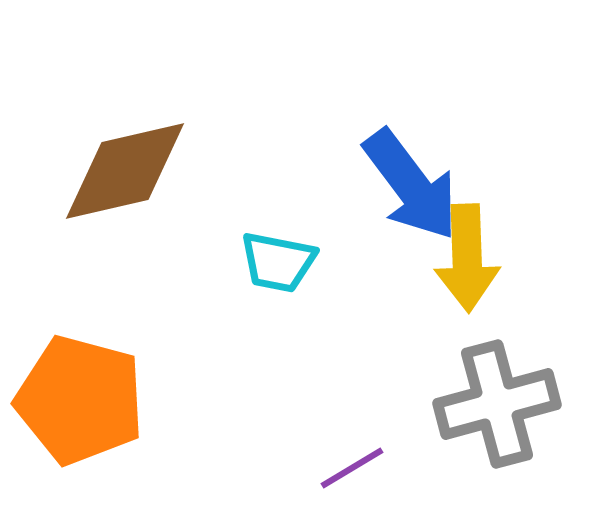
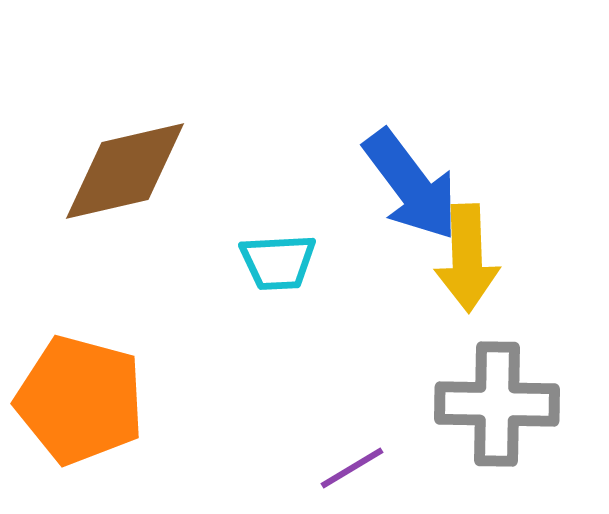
cyan trapezoid: rotated 14 degrees counterclockwise
gray cross: rotated 16 degrees clockwise
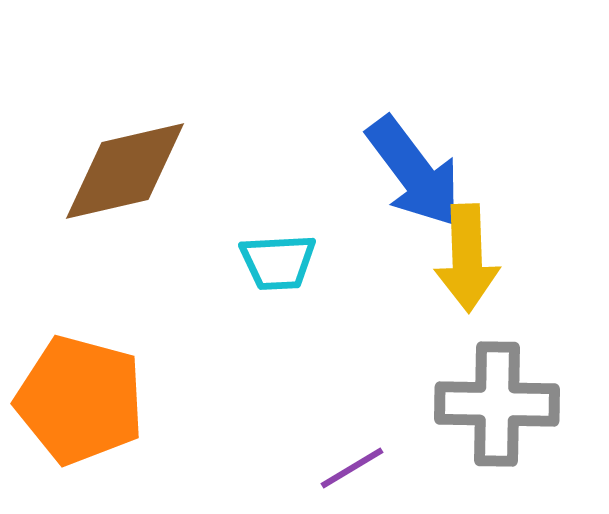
blue arrow: moved 3 px right, 13 px up
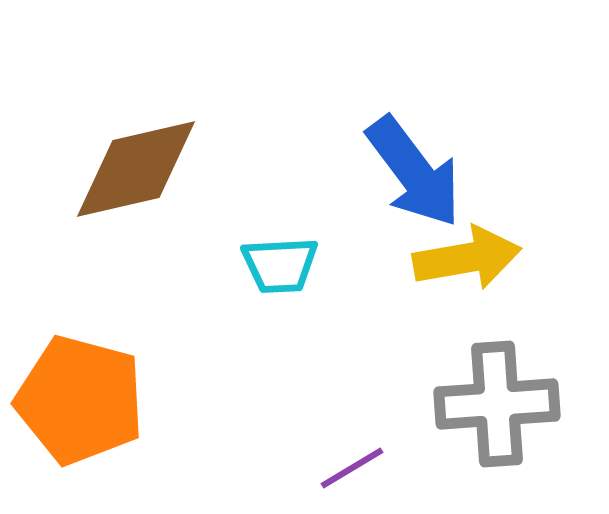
brown diamond: moved 11 px right, 2 px up
yellow arrow: rotated 98 degrees counterclockwise
cyan trapezoid: moved 2 px right, 3 px down
gray cross: rotated 5 degrees counterclockwise
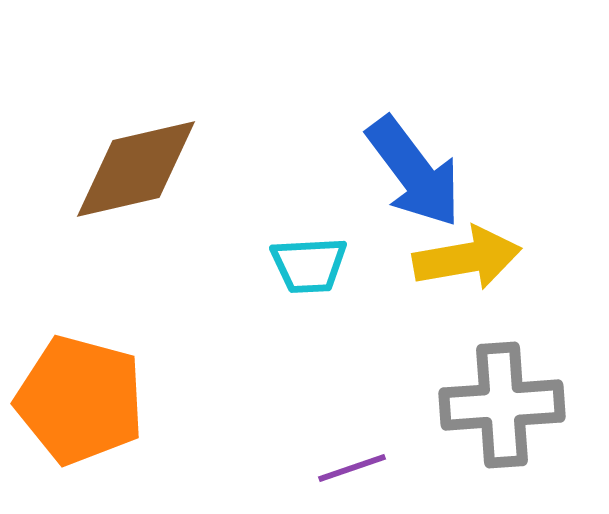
cyan trapezoid: moved 29 px right
gray cross: moved 5 px right, 1 px down
purple line: rotated 12 degrees clockwise
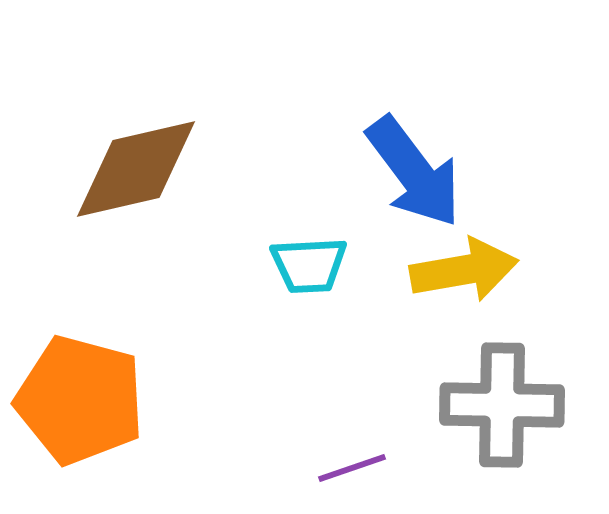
yellow arrow: moved 3 px left, 12 px down
gray cross: rotated 5 degrees clockwise
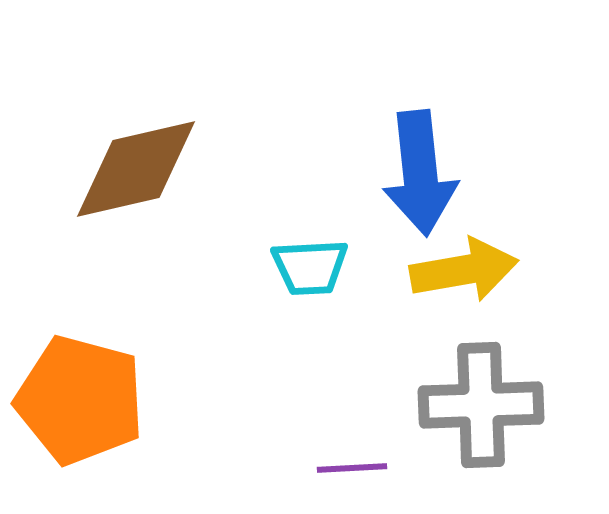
blue arrow: moved 6 px right, 1 px down; rotated 31 degrees clockwise
cyan trapezoid: moved 1 px right, 2 px down
gray cross: moved 21 px left; rotated 3 degrees counterclockwise
purple line: rotated 16 degrees clockwise
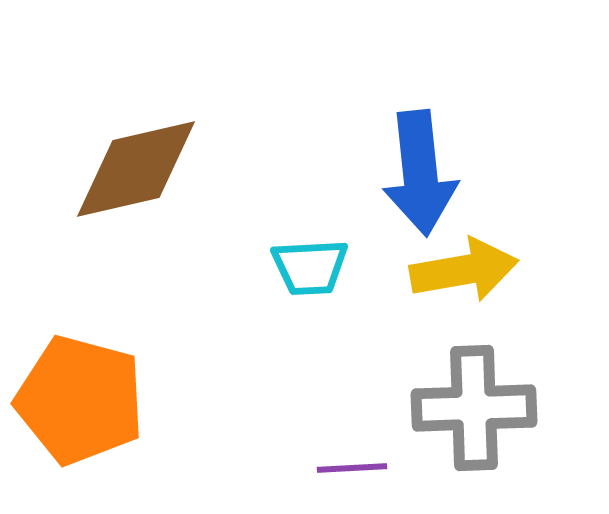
gray cross: moved 7 px left, 3 px down
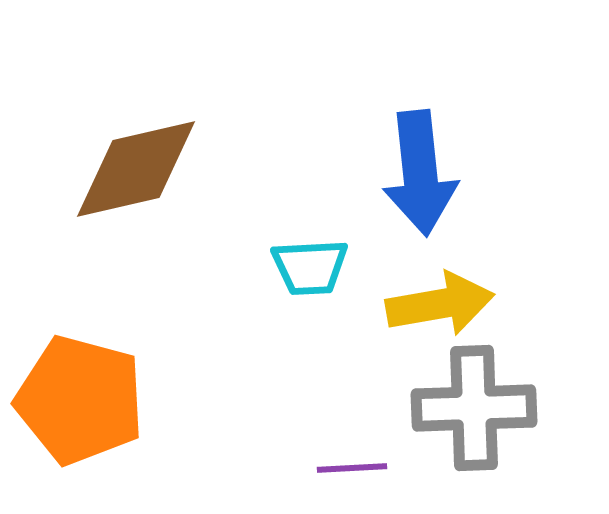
yellow arrow: moved 24 px left, 34 px down
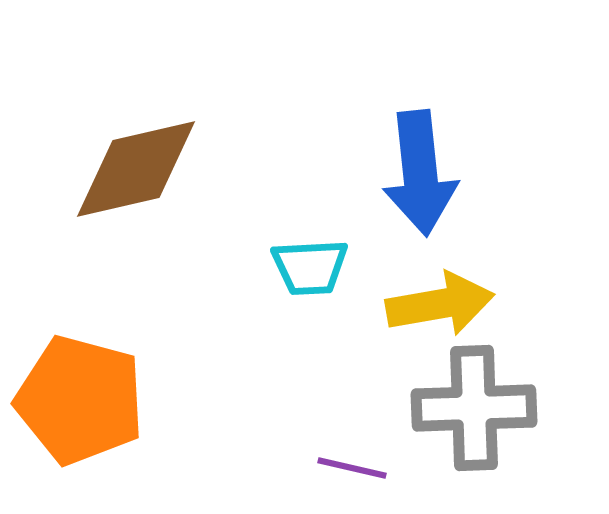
purple line: rotated 16 degrees clockwise
